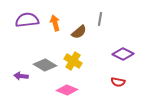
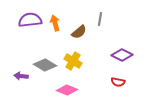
purple semicircle: moved 3 px right
purple diamond: moved 1 px left, 1 px down
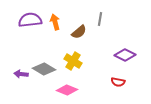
orange arrow: moved 1 px up
purple diamond: moved 3 px right
gray diamond: moved 1 px left, 4 px down
purple arrow: moved 2 px up
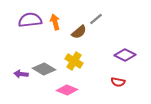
gray line: moved 4 px left; rotated 40 degrees clockwise
yellow cross: moved 1 px right
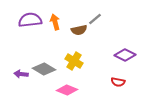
gray line: moved 1 px left
brown semicircle: moved 2 px up; rotated 28 degrees clockwise
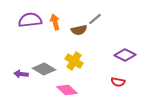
pink diamond: rotated 20 degrees clockwise
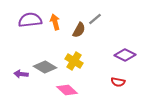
brown semicircle: rotated 49 degrees counterclockwise
gray diamond: moved 1 px right, 2 px up
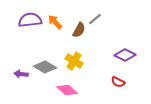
orange arrow: rotated 28 degrees counterclockwise
red semicircle: rotated 16 degrees clockwise
